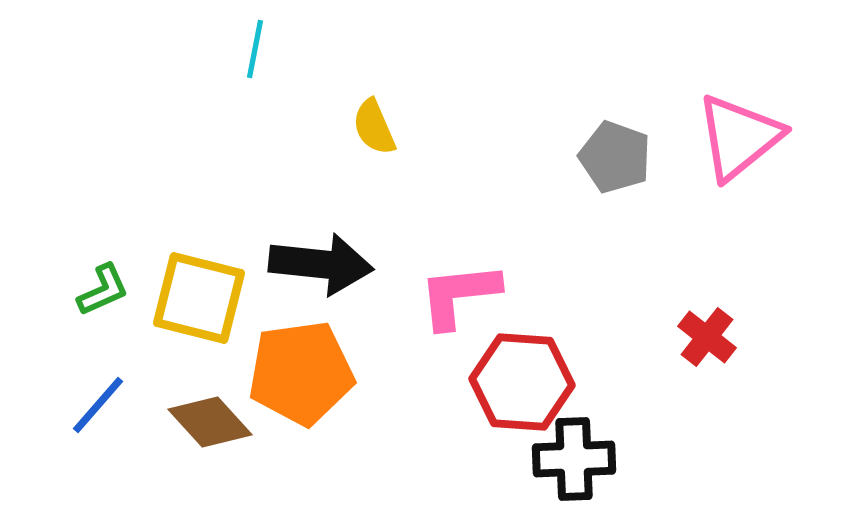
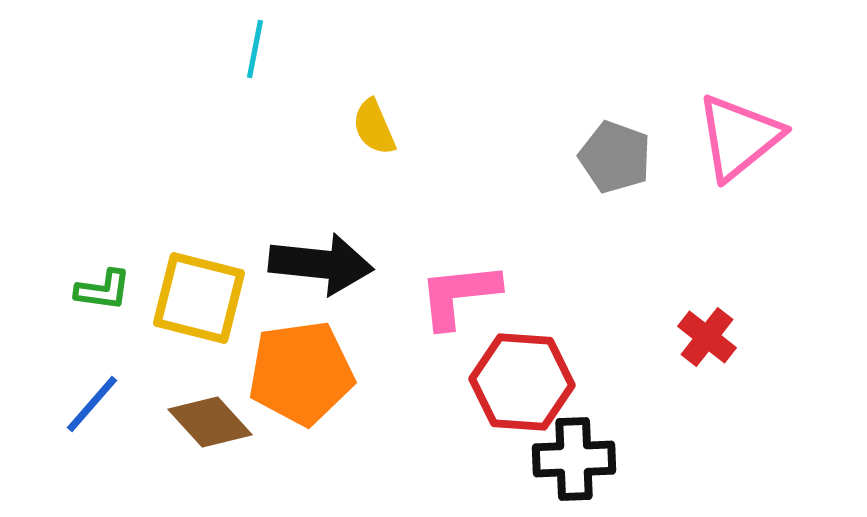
green L-shape: rotated 32 degrees clockwise
blue line: moved 6 px left, 1 px up
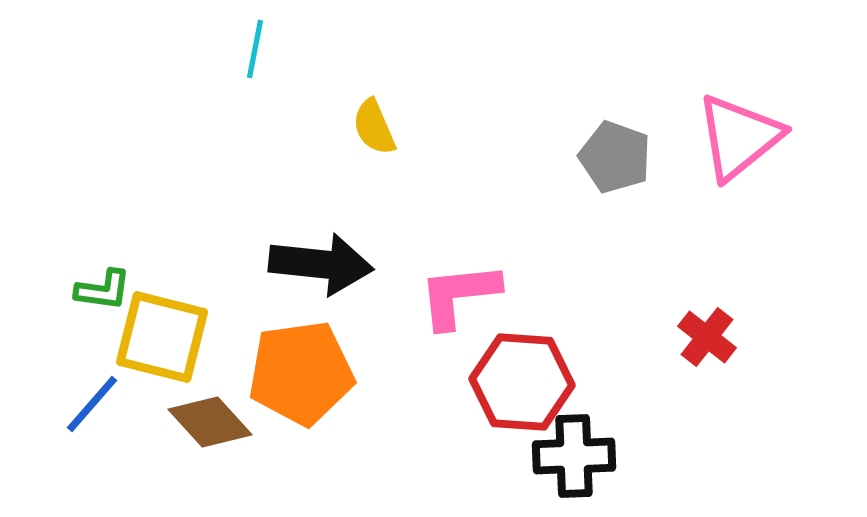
yellow square: moved 37 px left, 39 px down
black cross: moved 3 px up
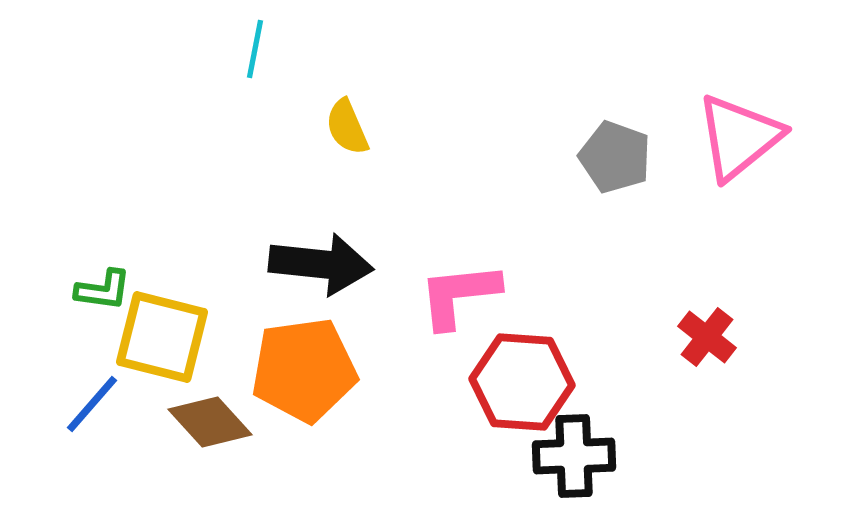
yellow semicircle: moved 27 px left
orange pentagon: moved 3 px right, 3 px up
